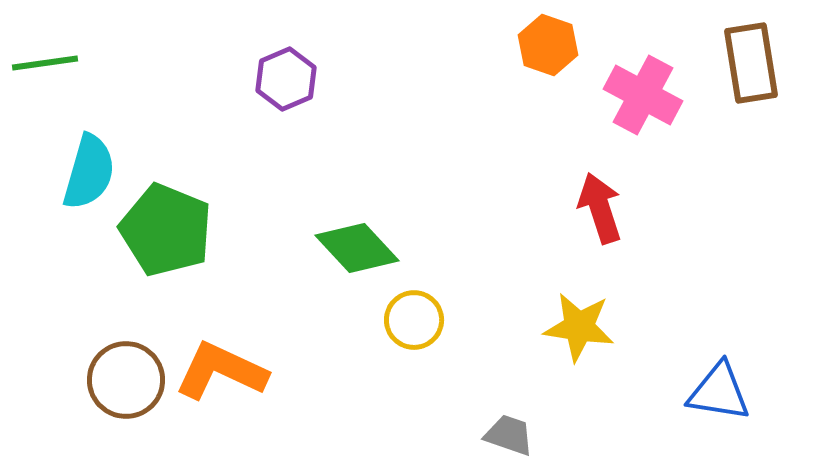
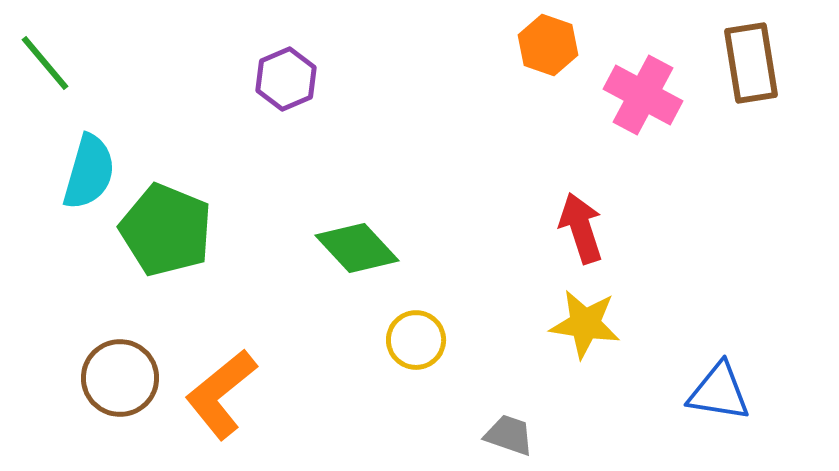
green line: rotated 58 degrees clockwise
red arrow: moved 19 px left, 20 px down
yellow circle: moved 2 px right, 20 px down
yellow star: moved 6 px right, 3 px up
orange L-shape: moved 23 px down; rotated 64 degrees counterclockwise
brown circle: moved 6 px left, 2 px up
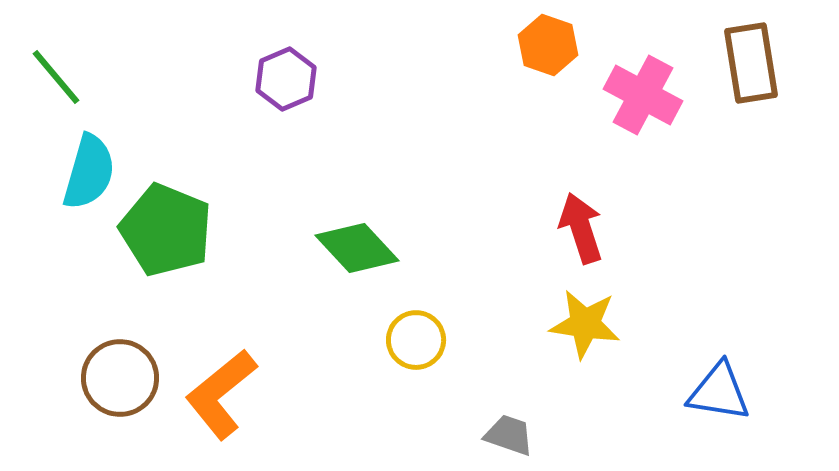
green line: moved 11 px right, 14 px down
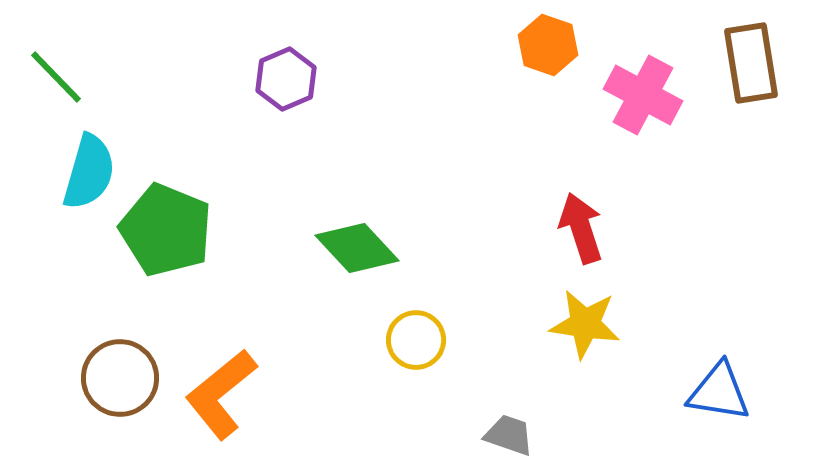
green line: rotated 4 degrees counterclockwise
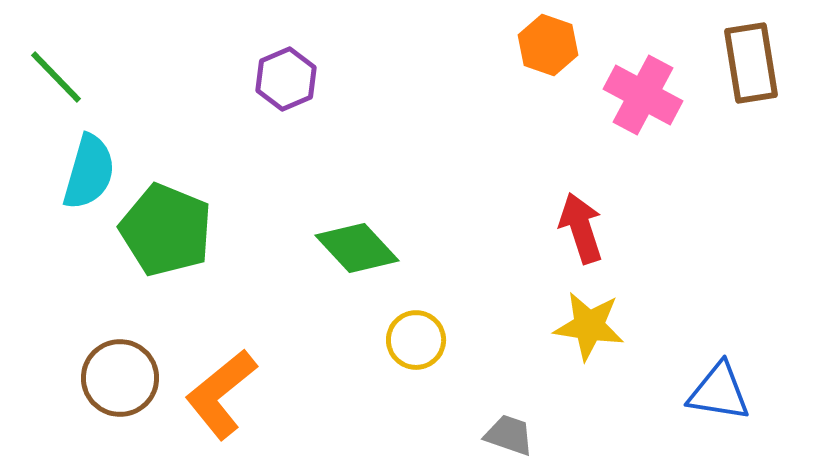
yellow star: moved 4 px right, 2 px down
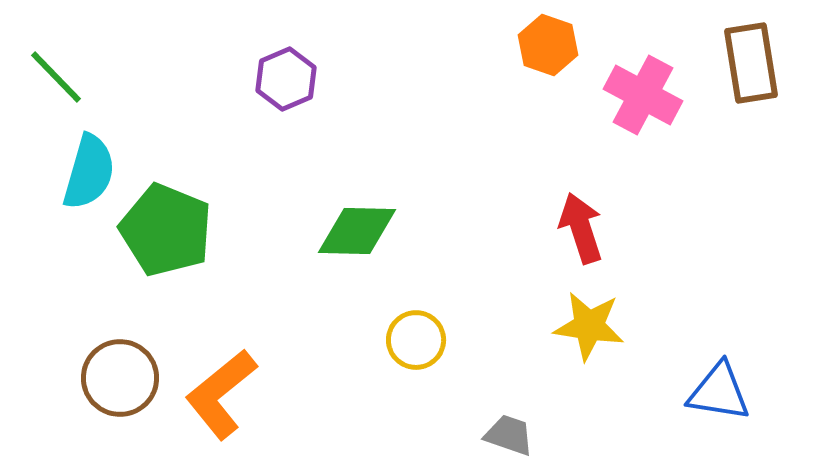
green diamond: moved 17 px up; rotated 46 degrees counterclockwise
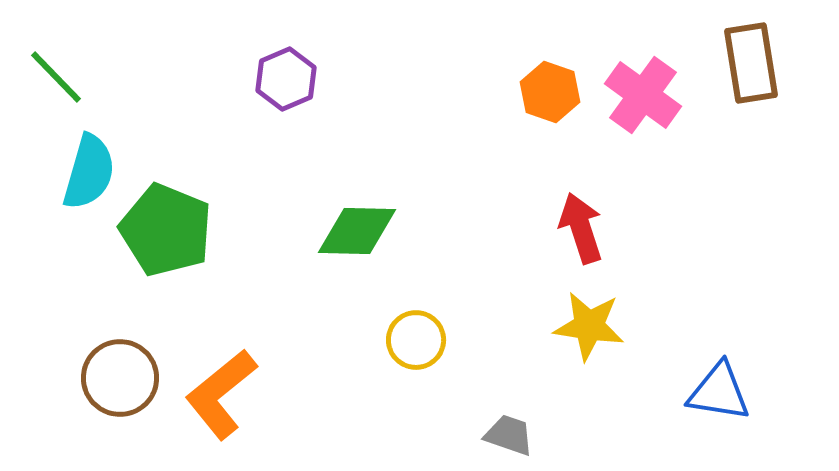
orange hexagon: moved 2 px right, 47 px down
pink cross: rotated 8 degrees clockwise
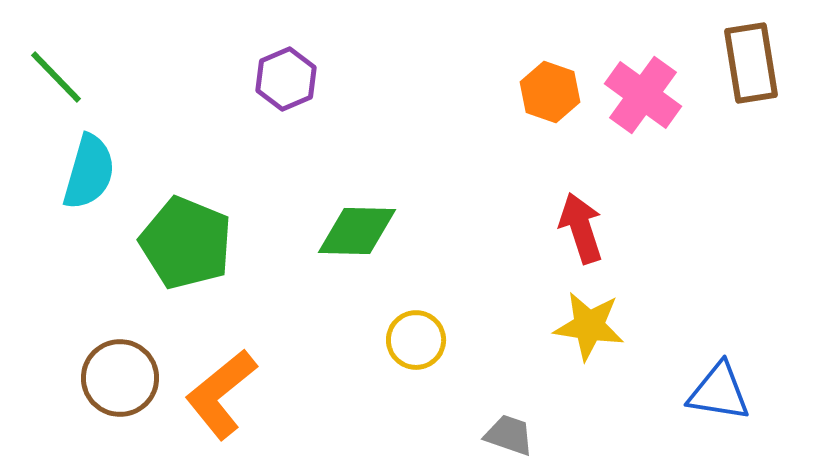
green pentagon: moved 20 px right, 13 px down
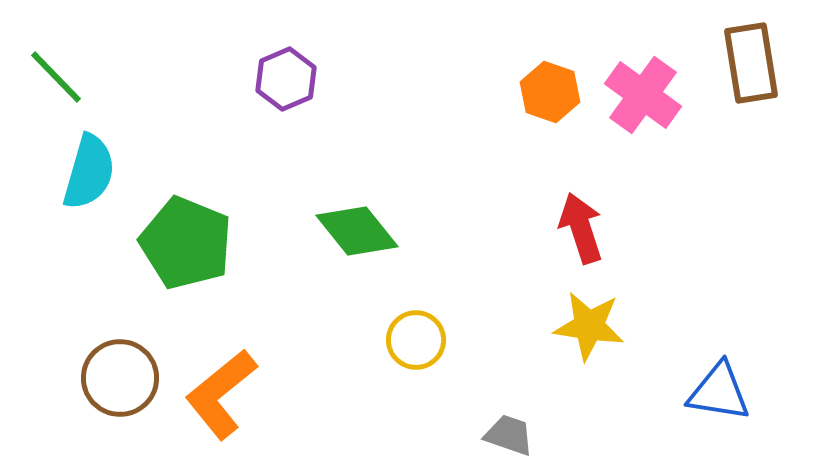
green diamond: rotated 50 degrees clockwise
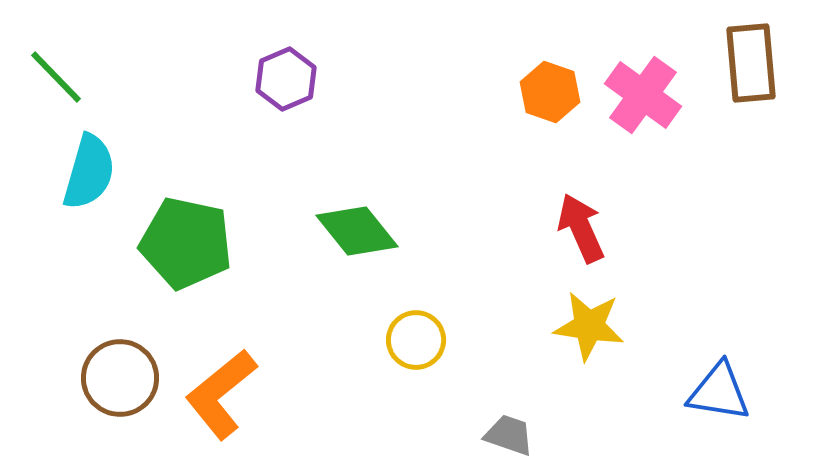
brown rectangle: rotated 4 degrees clockwise
red arrow: rotated 6 degrees counterclockwise
green pentagon: rotated 10 degrees counterclockwise
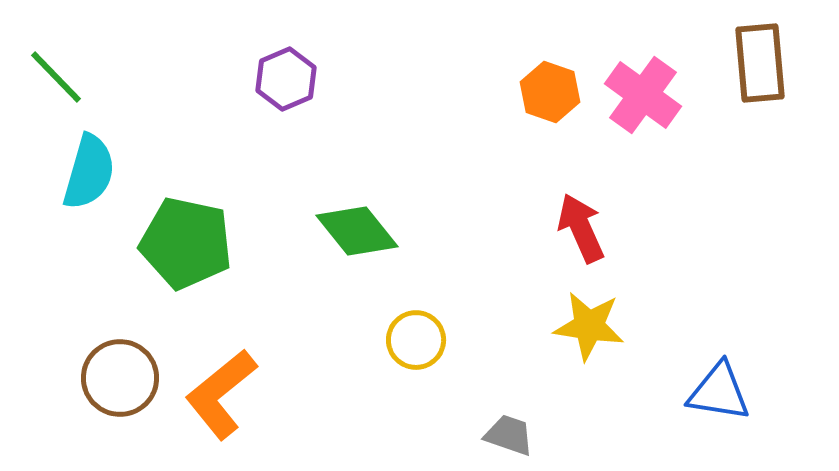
brown rectangle: moved 9 px right
